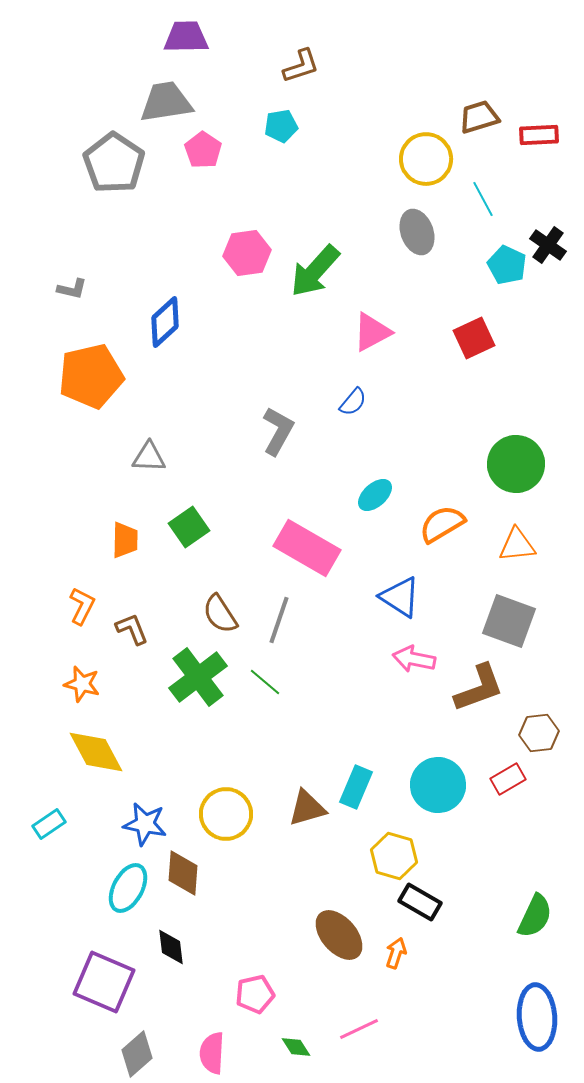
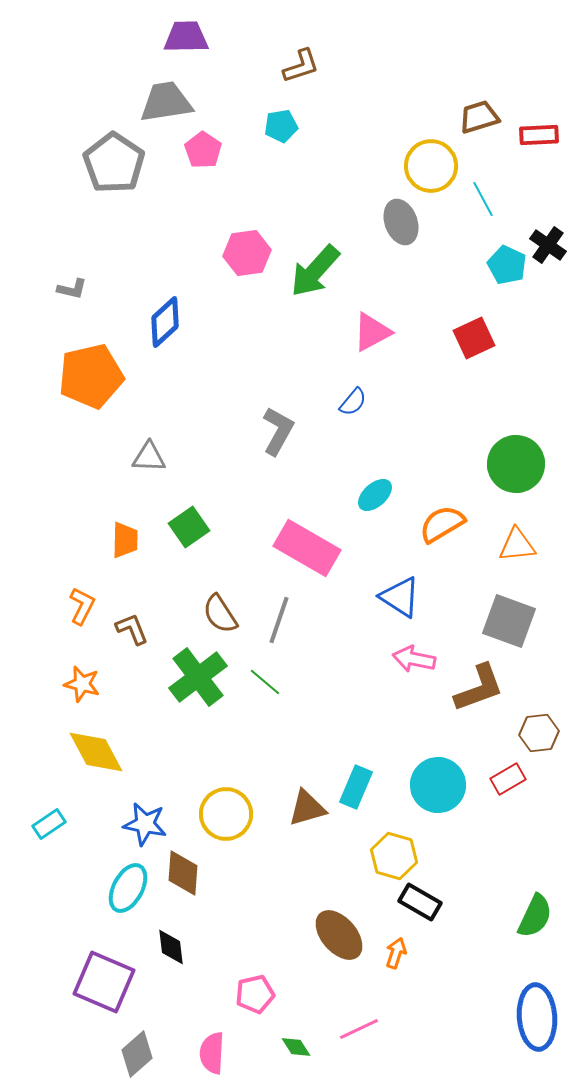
yellow circle at (426, 159): moved 5 px right, 7 px down
gray ellipse at (417, 232): moved 16 px left, 10 px up
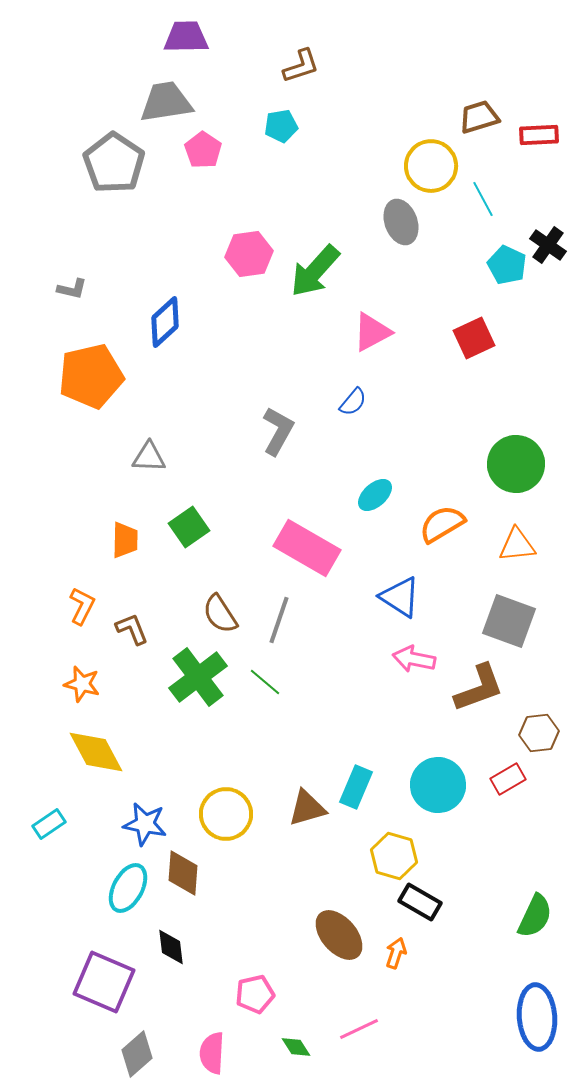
pink hexagon at (247, 253): moved 2 px right, 1 px down
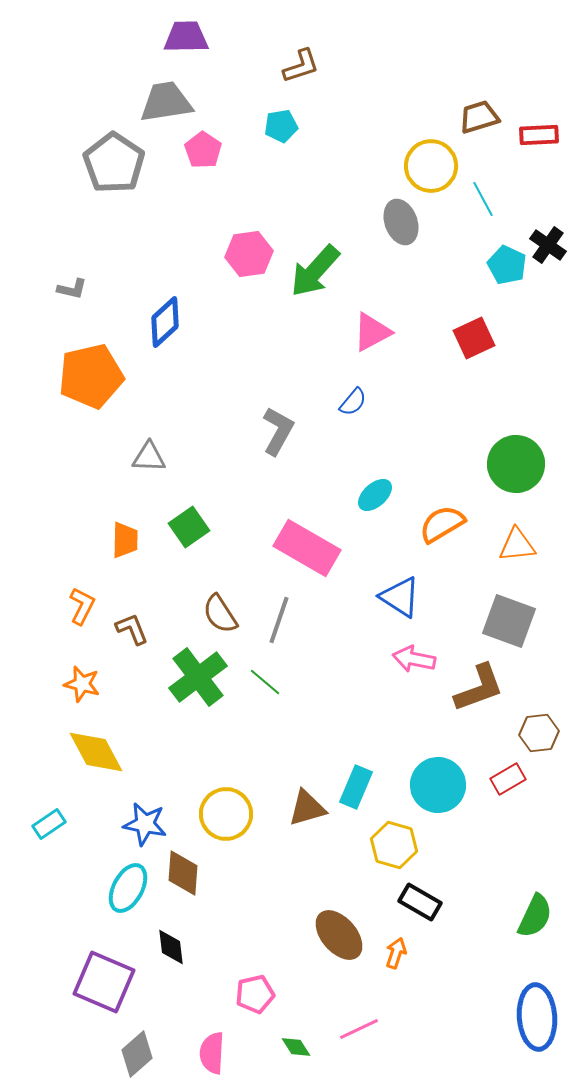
yellow hexagon at (394, 856): moved 11 px up
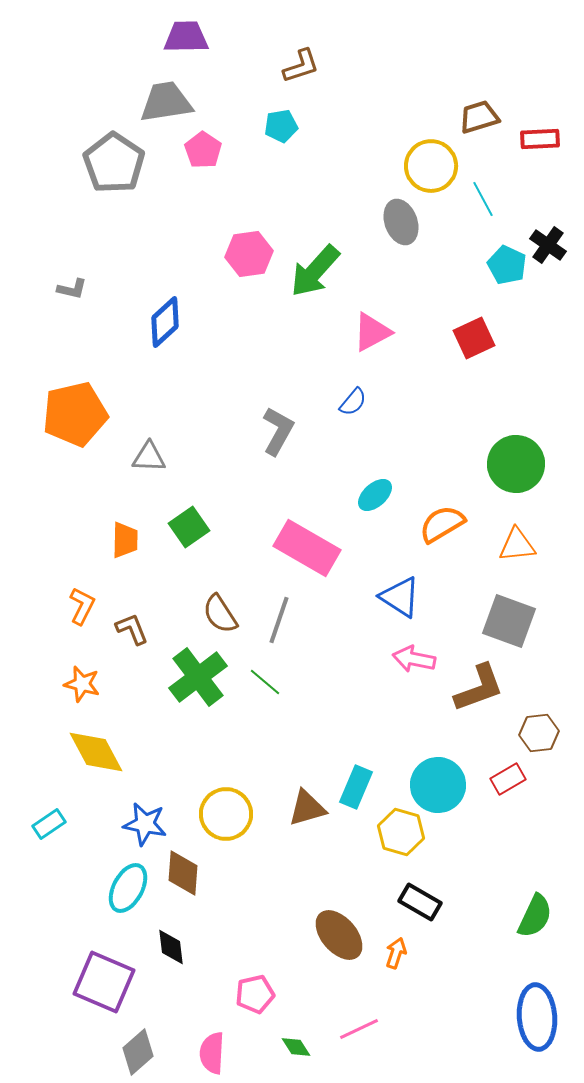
red rectangle at (539, 135): moved 1 px right, 4 px down
orange pentagon at (91, 376): moved 16 px left, 38 px down
yellow hexagon at (394, 845): moved 7 px right, 13 px up
gray diamond at (137, 1054): moved 1 px right, 2 px up
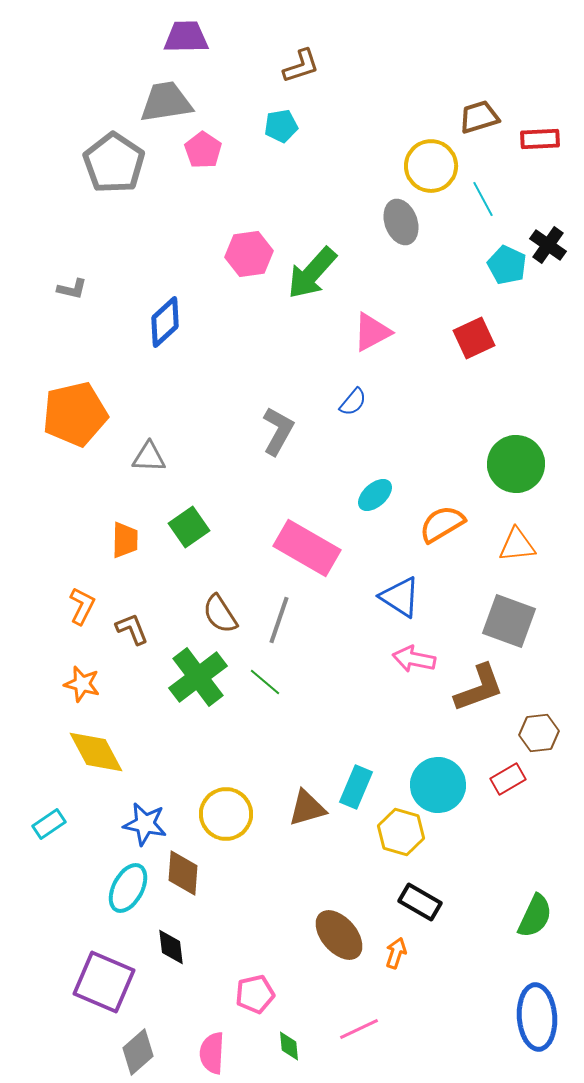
green arrow at (315, 271): moved 3 px left, 2 px down
green diamond at (296, 1047): moved 7 px left, 1 px up; rotated 28 degrees clockwise
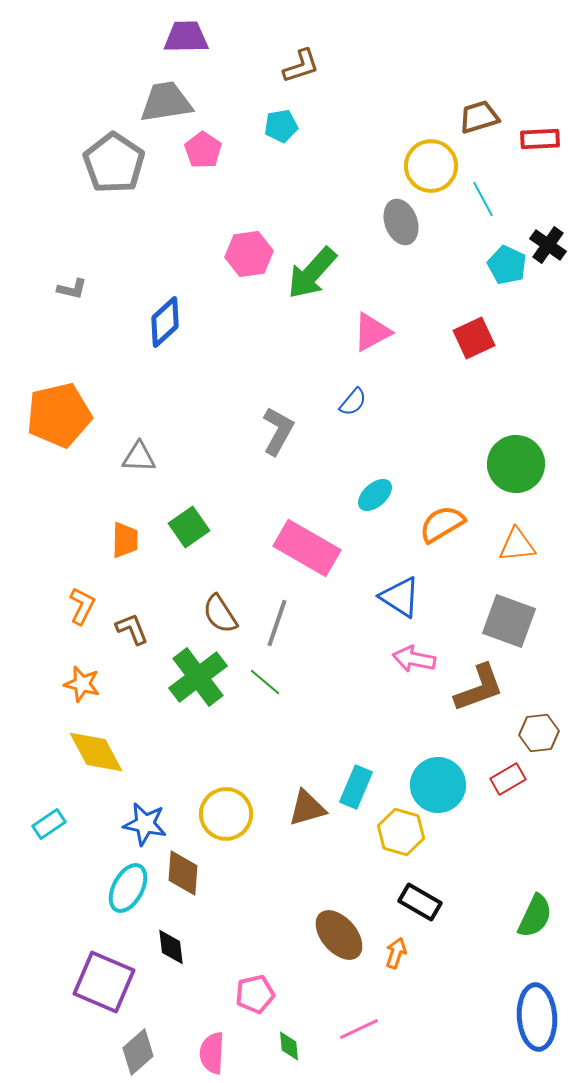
orange pentagon at (75, 414): moved 16 px left, 1 px down
gray triangle at (149, 457): moved 10 px left
gray line at (279, 620): moved 2 px left, 3 px down
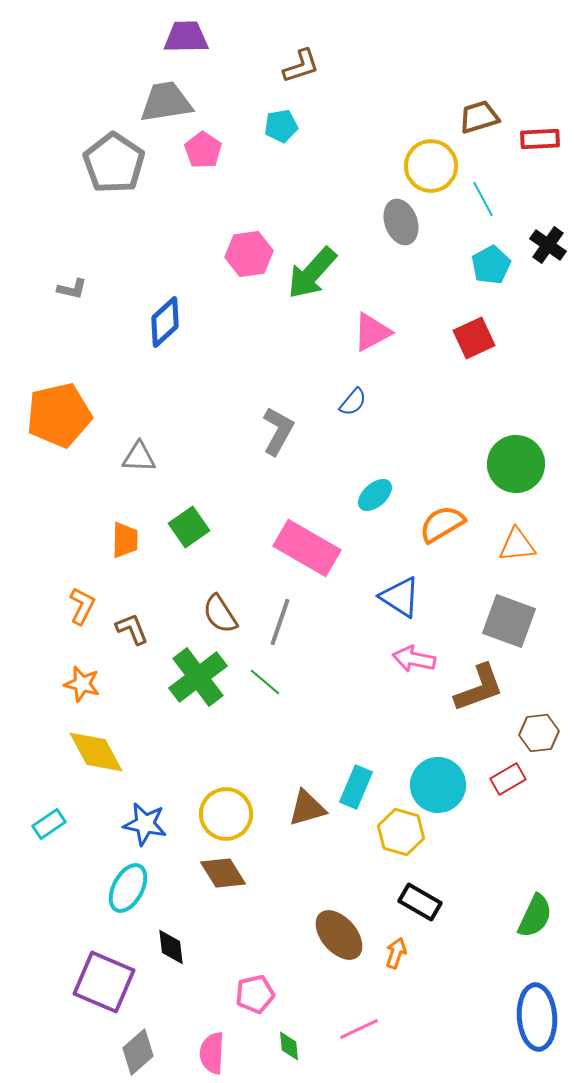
cyan pentagon at (507, 265): moved 16 px left; rotated 18 degrees clockwise
gray line at (277, 623): moved 3 px right, 1 px up
brown diamond at (183, 873): moved 40 px right; rotated 36 degrees counterclockwise
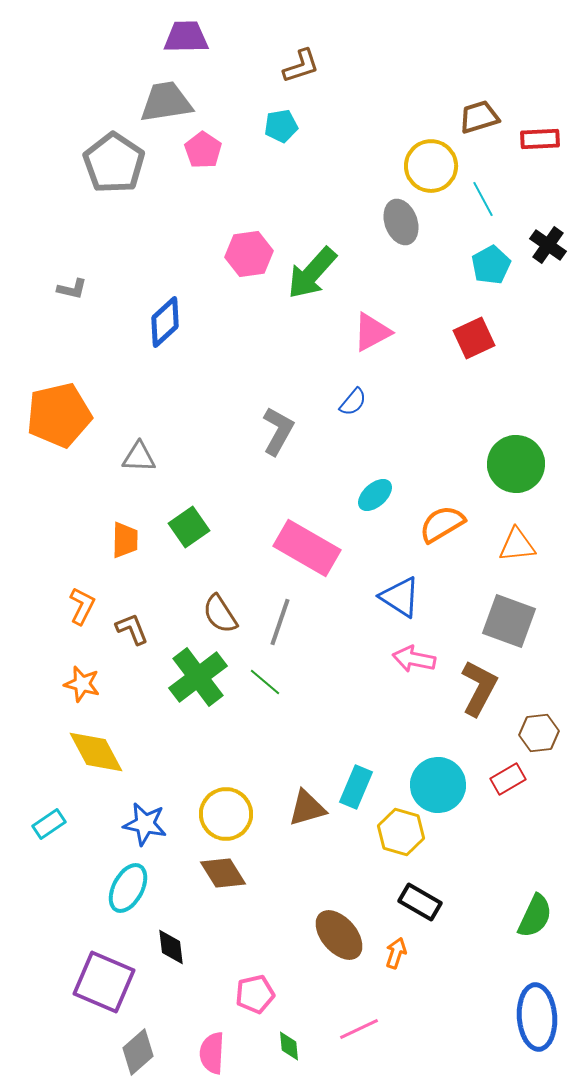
brown L-shape at (479, 688): rotated 42 degrees counterclockwise
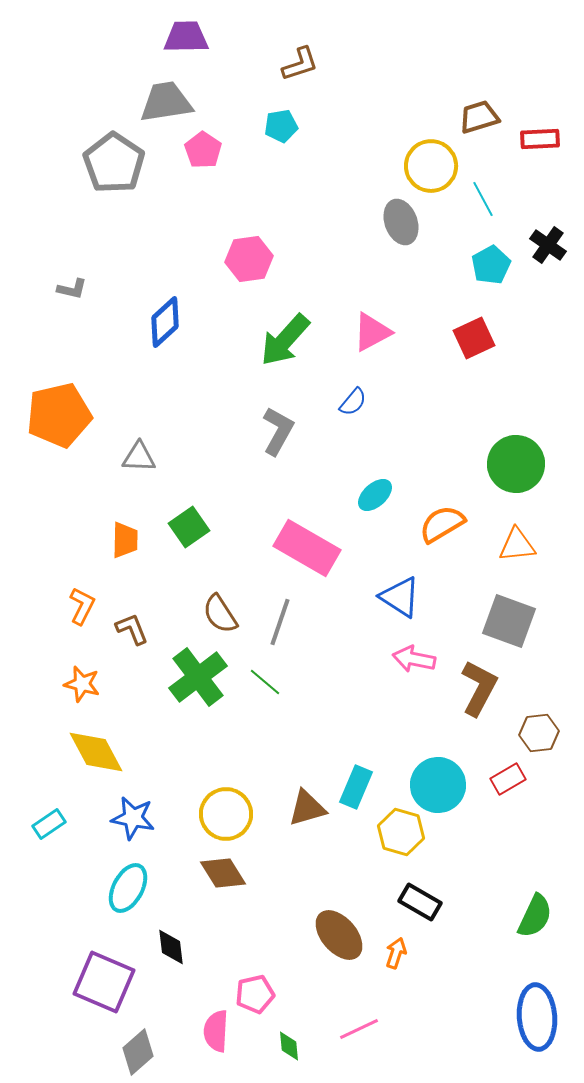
brown L-shape at (301, 66): moved 1 px left, 2 px up
pink hexagon at (249, 254): moved 5 px down
green arrow at (312, 273): moved 27 px left, 67 px down
blue star at (145, 824): moved 12 px left, 6 px up
pink semicircle at (212, 1053): moved 4 px right, 22 px up
